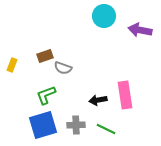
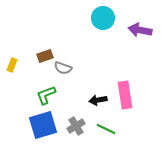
cyan circle: moved 1 px left, 2 px down
gray cross: moved 1 px down; rotated 30 degrees counterclockwise
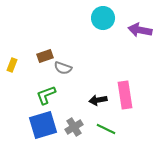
gray cross: moved 2 px left, 1 px down
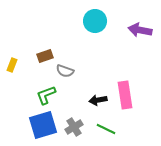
cyan circle: moved 8 px left, 3 px down
gray semicircle: moved 2 px right, 3 px down
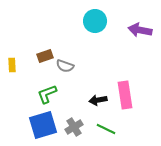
yellow rectangle: rotated 24 degrees counterclockwise
gray semicircle: moved 5 px up
green L-shape: moved 1 px right, 1 px up
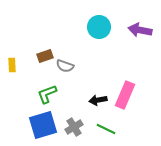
cyan circle: moved 4 px right, 6 px down
pink rectangle: rotated 32 degrees clockwise
